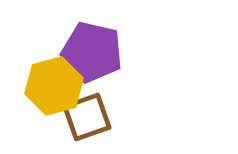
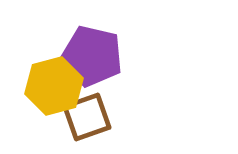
purple pentagon: moved 4 px down
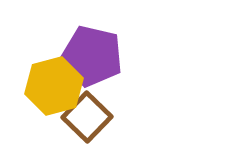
brown square: rotated 27 degrees counterclockwise
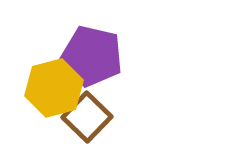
yellow hexagon: moved 2 px down
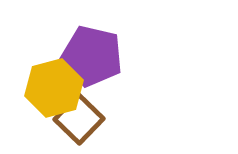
brown square: moved 8 px left, 2 px down
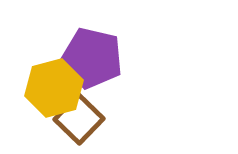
purple pentagon: moved 2 px down
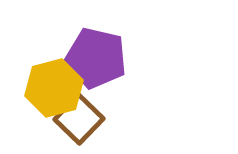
purple pentagon: moved 4 px right
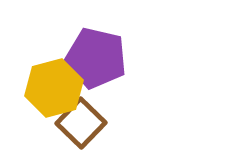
brown square: moved 2 px right, 4 px down
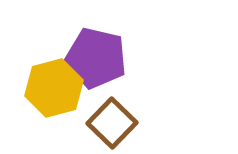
brown square: moved 31 px right
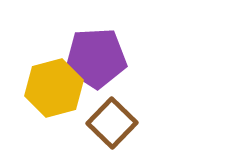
purple pentagon: rotated 16 degrees counterclockwise
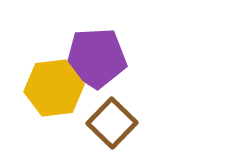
yellow hexagon: rotated 8 degrees clockwise
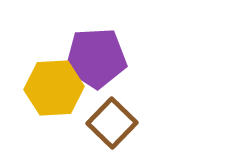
yellow hexagon: rotated 4 degrees clockwise
